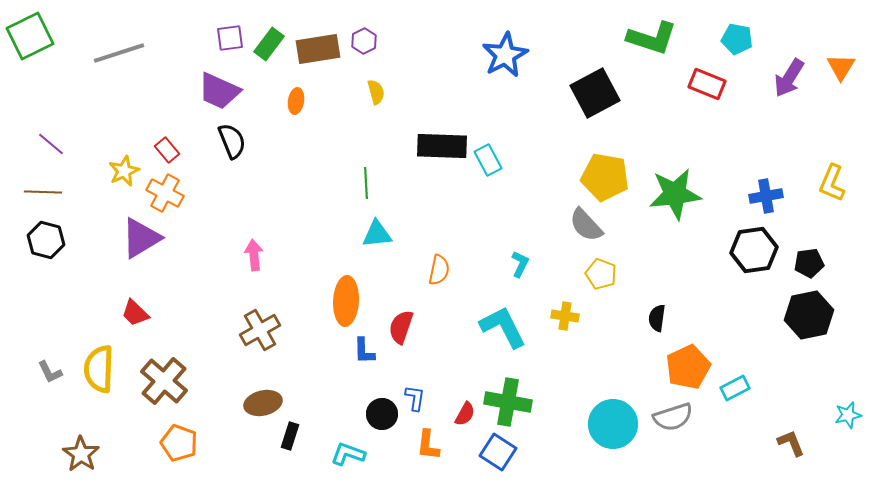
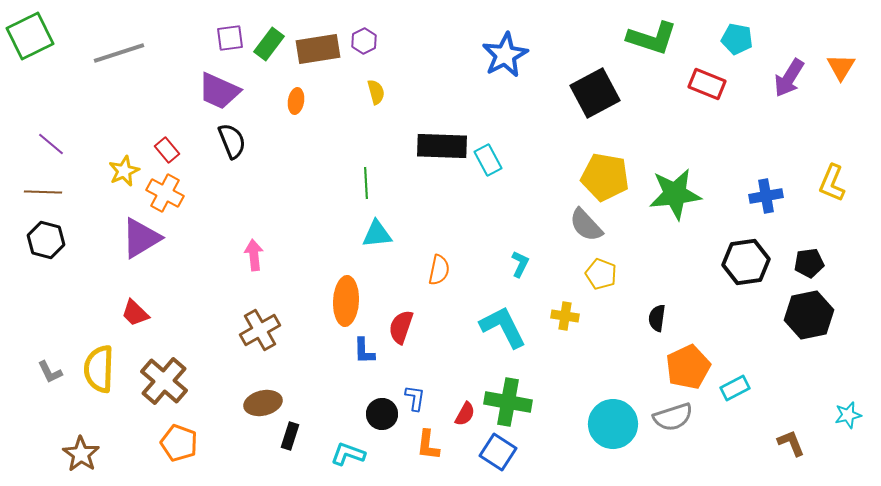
black hexagon at (754, 250): moved 8 px left, 12 px down
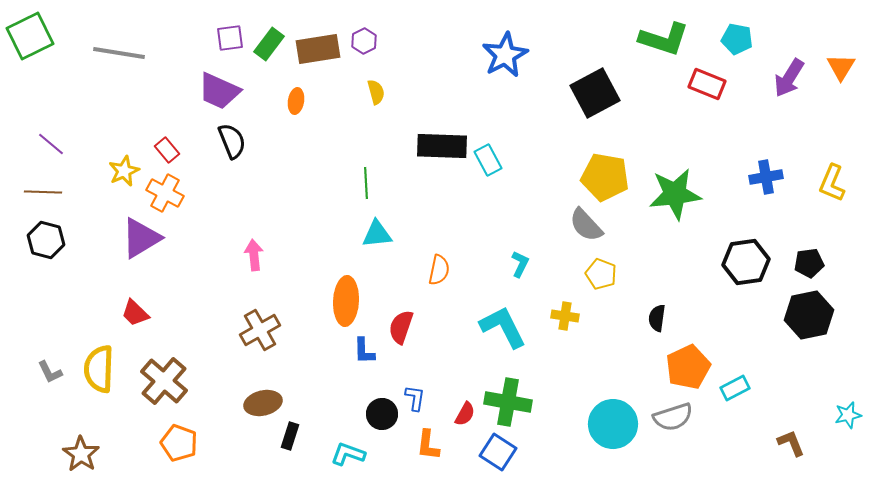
green L-shape at (652, 38): moved 12 px right, 1 px down
gray line at (119, 53): rotated 27 degrees clockwise
blue cross at (766, 196): moved 19 px up
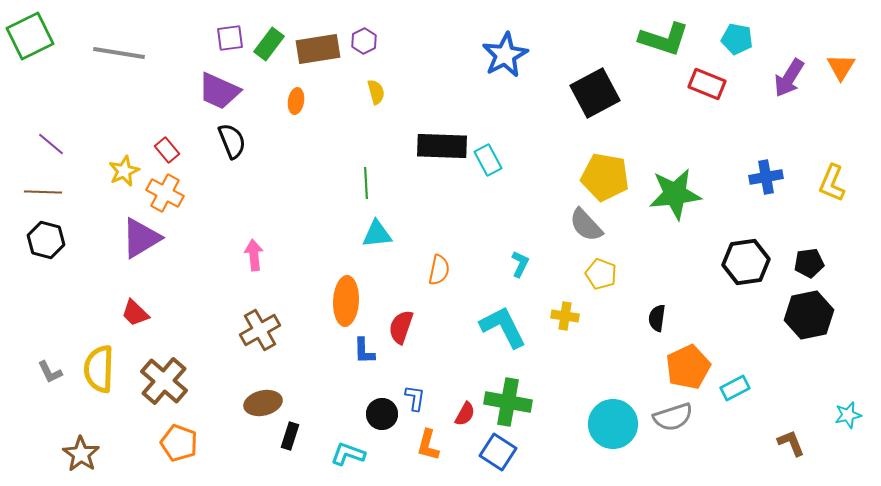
orange L-shape at (428, 445): rotated 8 degrees clockwise
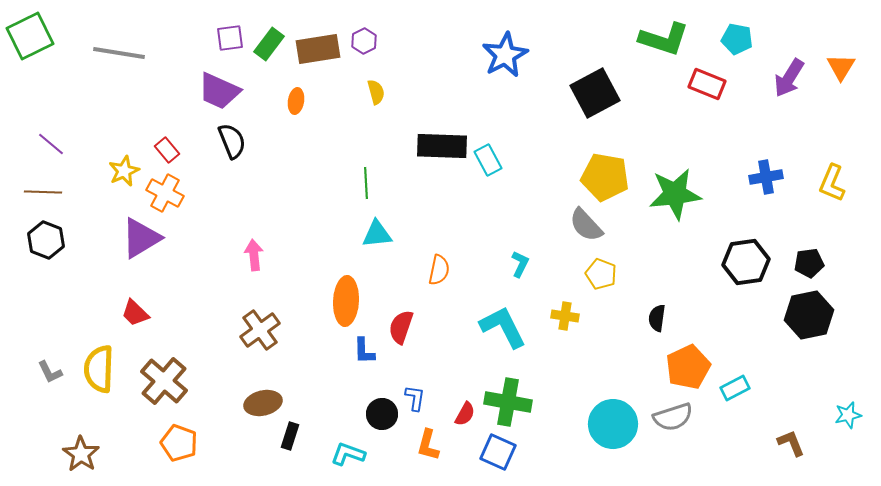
black hexagon at (46, 240): rotated 6 degrees clockwise
brown cross at (260, 330): rotated 6 degrees counterclockwise
blue square at (498, 452): rotated 9 degrees counterclockwise
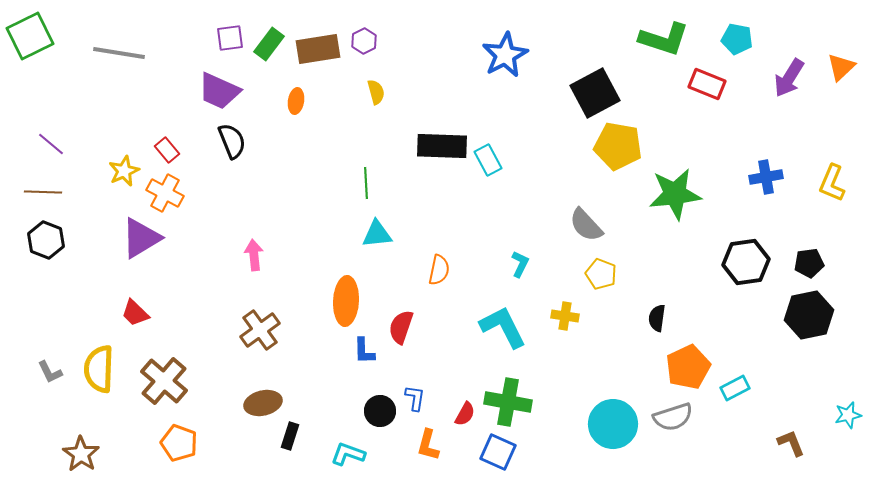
orange triangle at (841, 67): rotated 16 degrees clockwise
yellow pentagon at (605, 177): moved 13 px right, 31 px up
black circle at (382, 414): moved 2 px left, 3 px up
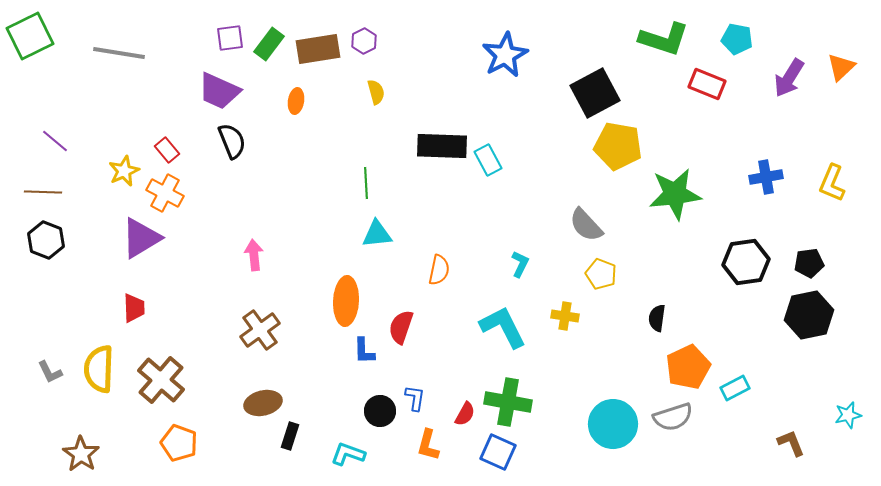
purple line at (51, 144): moved 4 px right, 3 px up
red trapezoid at (135, 313): moved 1 px left, 5 px up; rotated 136 degrees counterclockwise
brown cross at (164, 381): moved 3 px left, 1 px up
